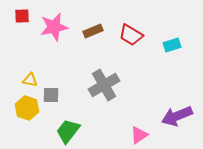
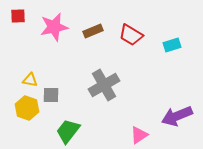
red square: moved 4 px left
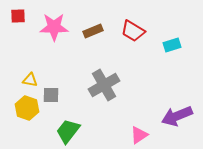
pink star: rotated 12 degrees clockwise
red trapezoid: moved 2 px right, 4 px up
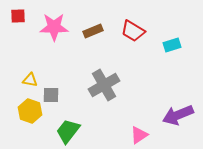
yellow hexagon: moved 3 px right, 3 px down
purple arrow: moved 1 px right, 1 px up
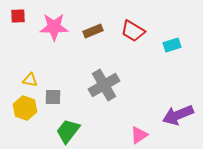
gray square: moved 2 px right, 2 px down
yellow hexagon: moved 5 px left, 3 px up
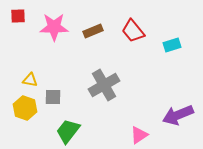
red trapezoid: rotated 20 degrees clockwise
